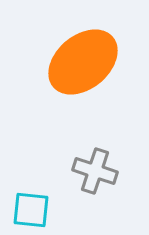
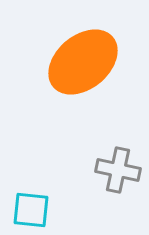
gray cross: moved 23 px right, 1 px up; rotated 6 degrees counterclockwise
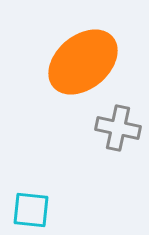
gray cross: moved 42 px up
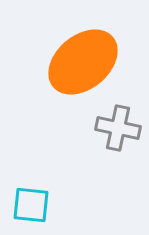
cyan square: moved 5 px up
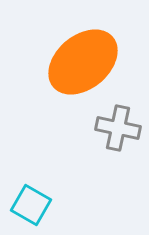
cyan square: rotated 24 degrees clockwise
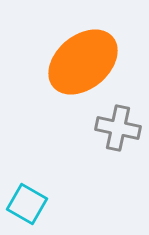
cyan square: moved 4 px left, 1 px up
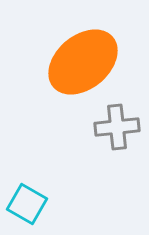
gray cross: moved 1 px left, 1 px up; rotated 18 degrees counterclockwise
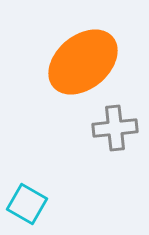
gray cross: moved 2 px left, 1 px down
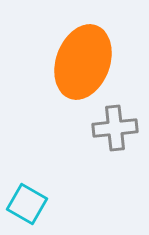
orange ellipse: rotated 30 degrees counterclockwise
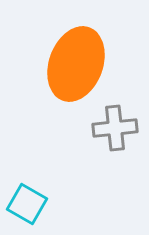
orange ellipse: moved 7 px left, 2 px down
